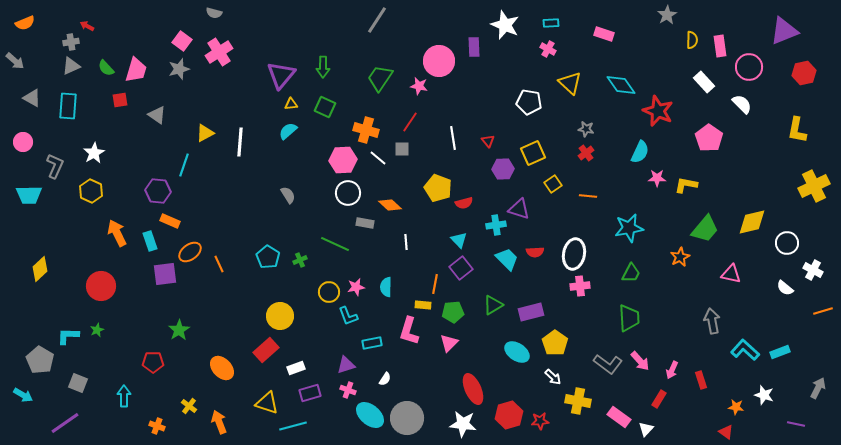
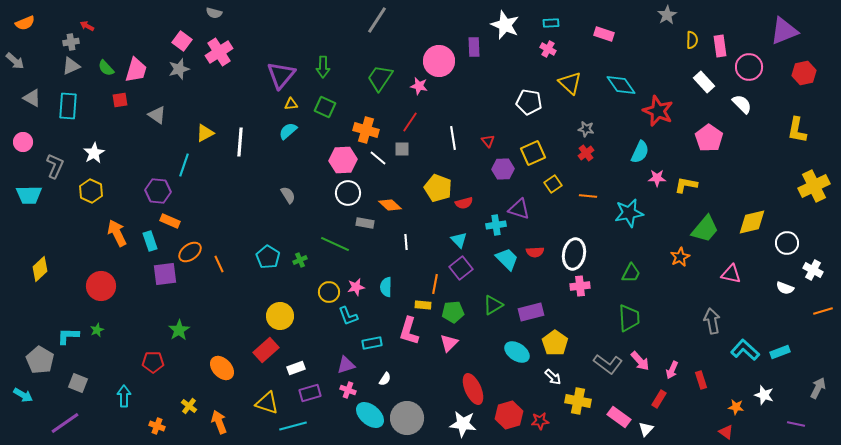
cyan star at (629, 228): moved 15 px up
white semicircle at (785, 288): rotated 18 degrees counterclockwise
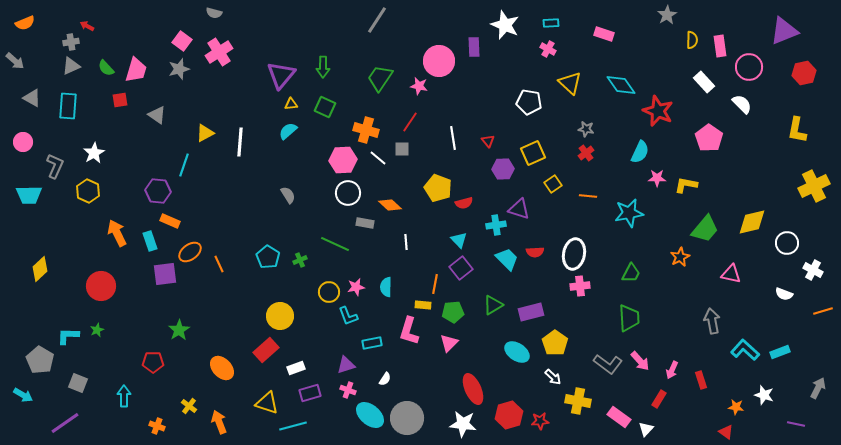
yellow hexagon at (91, 191): moved 3 px left
white semicircle at (785, 288): moved 1 px left, 6 px down
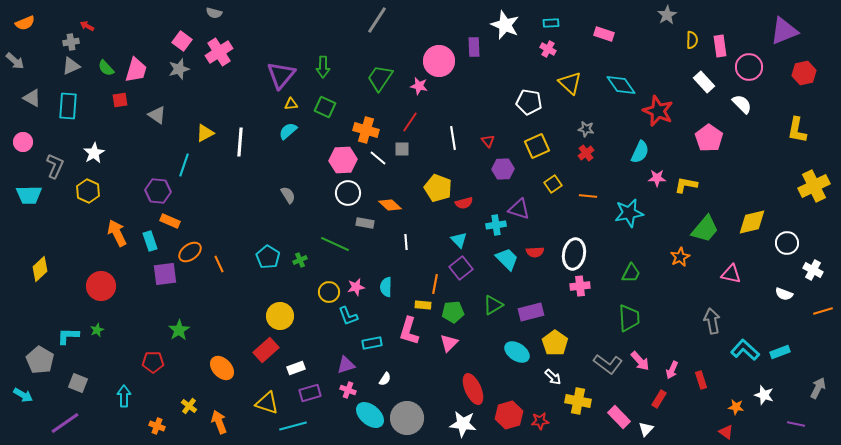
yellow square at (533, 153): moved 4 px right, 7 px up
pink rectangle at (619, 417): rotated 10 degrees clockwise
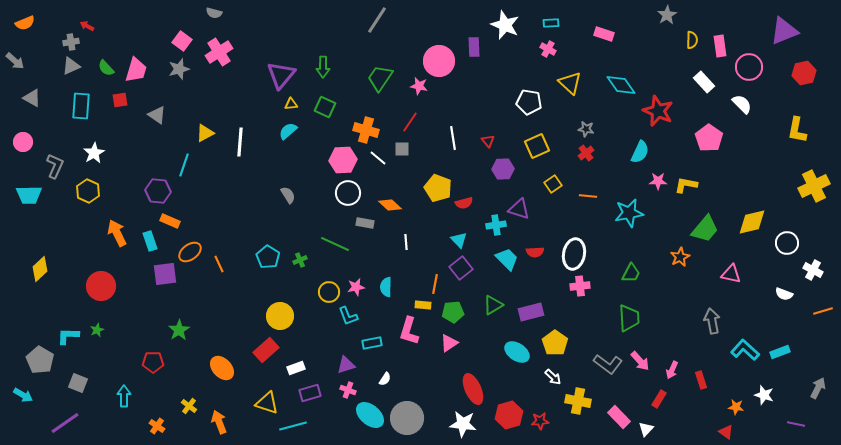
cyan rectangle at (68, 106): moved 13 px right
pink star at (657, 178): moved 1 px right, 3 px down
pink triangle at (449, 343): rotated 12 degrees clockwise
orange cross at (157, 426): rotated 14 degrees clockwise
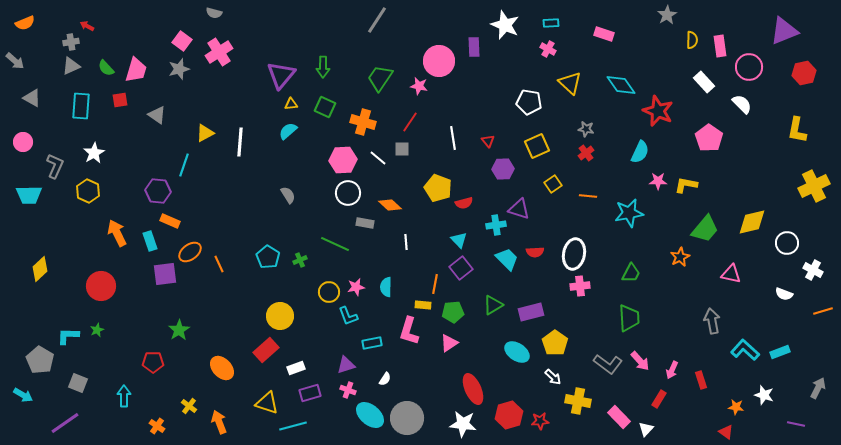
orange cross at (366, 130): moved 3 px left, 8 px up
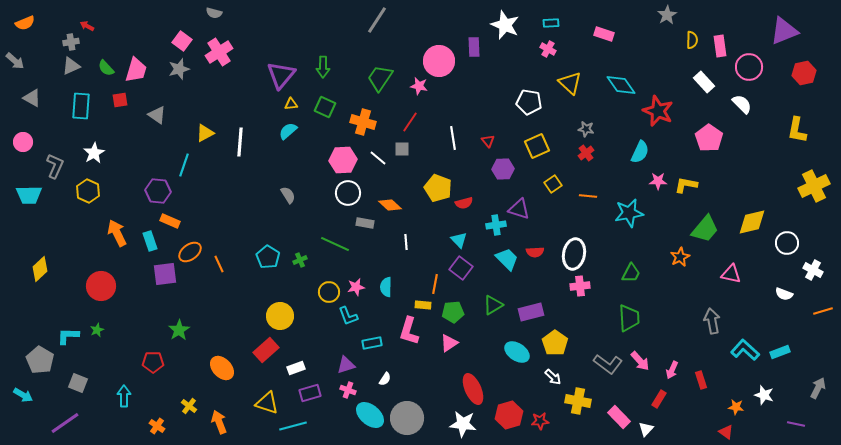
purple square at (461, 268): rotated 15 degrees counterclockwise
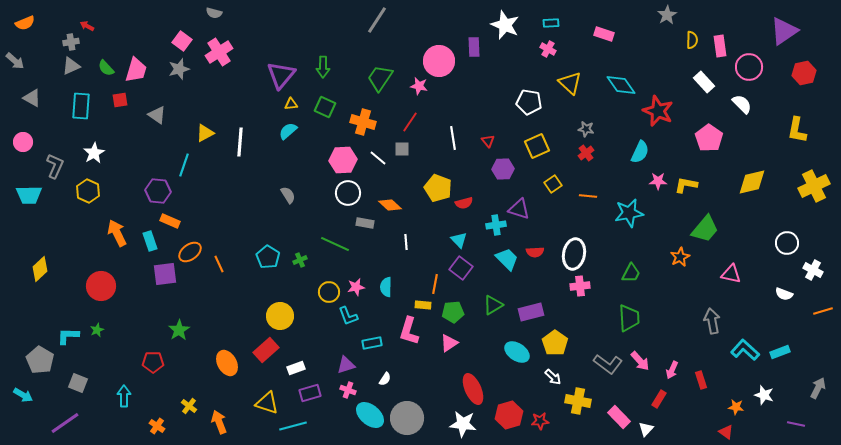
purple triangle at (784, 31): rotated 12 degrees counterclockwise
yellow diamond at (752, 222): moved 40 px up
orange ellipse at (222, 368): moved 5 px right, 5 px up; rotated 15 degrees clockwise
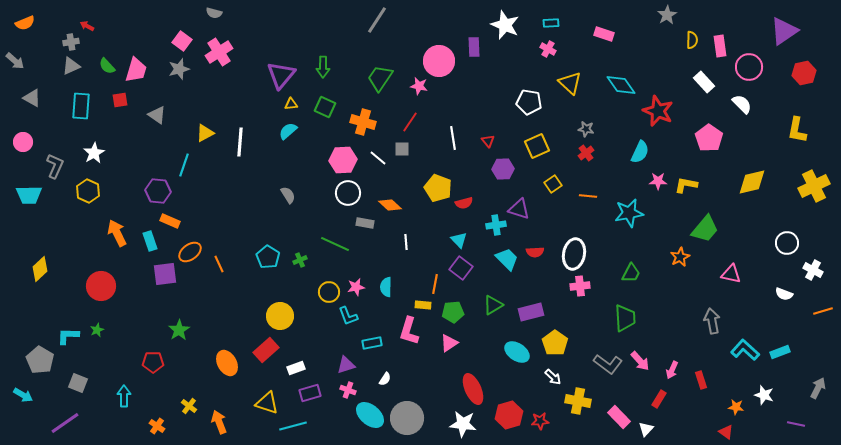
green semicircle at (106, 68): moved 1 px right, 2 px up
green trapezoid at (629, 318): moved 4 px left
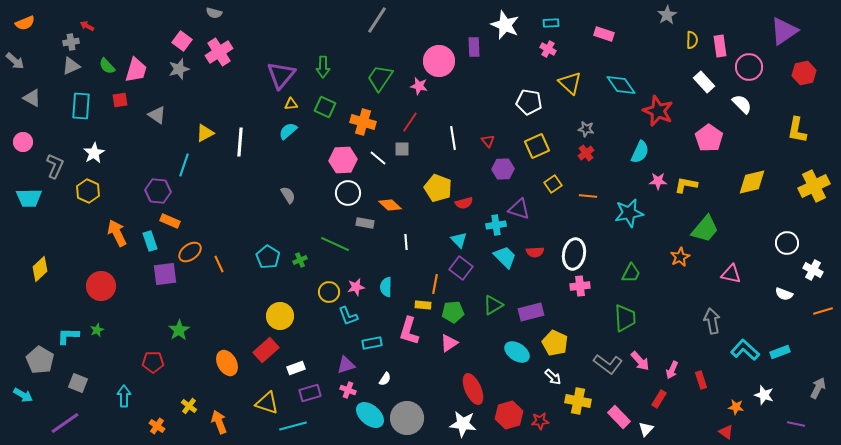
cyan trapezoid at (29, 195): moved 3 px down
cyan trapezoid at (507, 259): moved 2 px left, 2 px up
yellow pentagon at (555, 343): rotated 10 degrees counterclockwise
